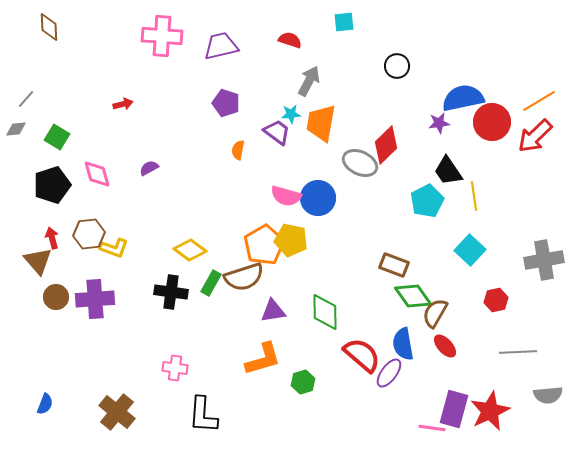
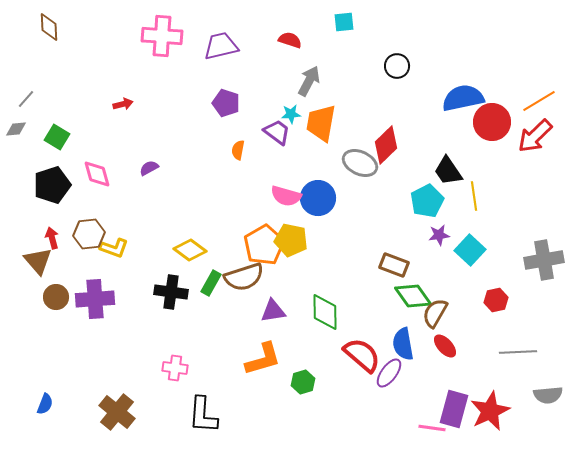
purple star at (439, 123): moved 112 px down
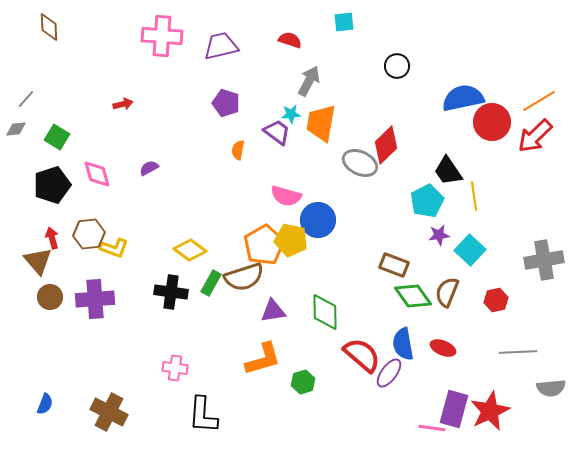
blue circle at (318, 198): moved 22 px down
brown circle at (56, 297): moved 6 px left
brown semicircle at (435, 313): moved 12 px right, 21 px up; rotated 8 degrees counterclockwise
red ellipse at (445, 346): moved 2 px left, 2 px down; rotated 25 degrees counterclockwise
gray semicircle at (548, 395): moved 3 px right, 7 px up
brown cross at (117, 412): moved 8 px left; rotated 12 degrees counterclockwise
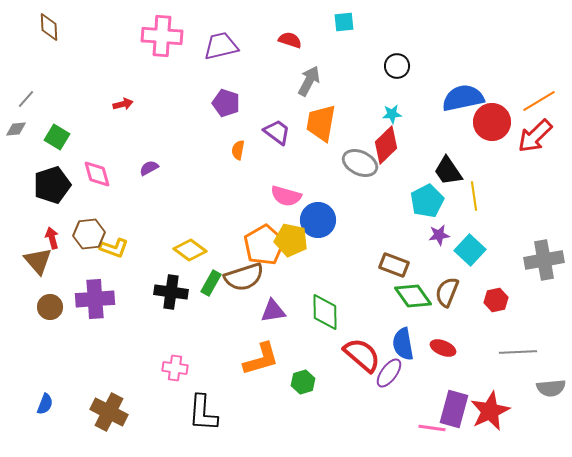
cyan star at (291, 114): moved 101 px right
brown circle at (50, 297): moved 10 px down
orange L-shape at (263, 359): moved 2 px left
black L-shape at (203, 415): moved 2 px up
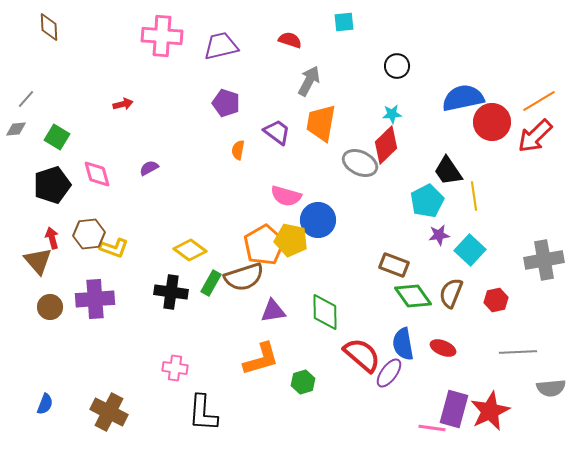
brown semicircle at (447, 292): moved 4 px right, 1 px down
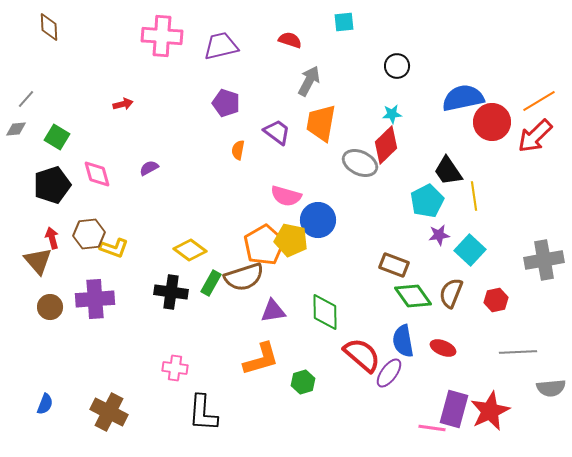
blue semicircle at (403, 344): moved 3 px up
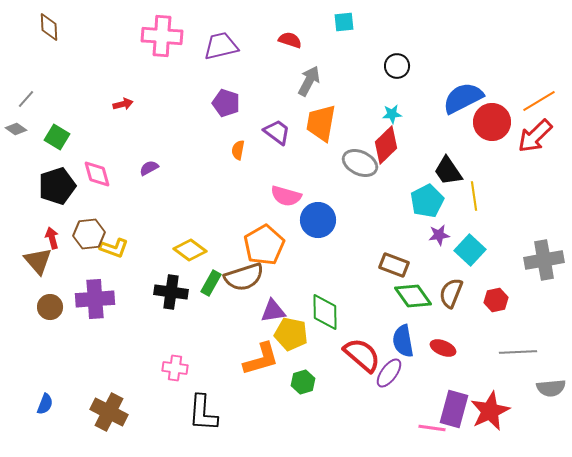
blue semicircle at (463, 98): rotated 15 degrees counterclockwise
gray diamond at (16, 129): rotated 40 degrees clockwise
black pentagon at (52, 185): moved 5 px right, 1 px down
yellow pentagon at (291, 240): moved 94 px down
